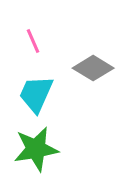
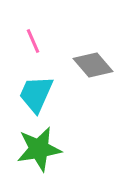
gray diamond: moved 3 px up; rotated 18 degrees clockwise
green star: moved 3 px right
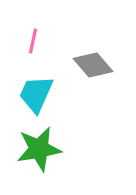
pink line: rotated 35 degrees clockwise
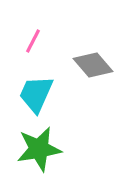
pink line: rotated 15 degrees clockwise
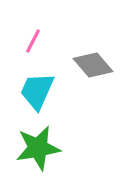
cyan trapezoid: moved 1 px right, 3 px up
green star: moved 1 px left, 1 px up
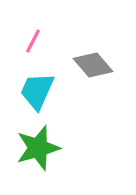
green star: rotated 6 degrees counterclockwise
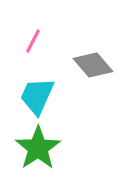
cyan trapezoid: moved 5 px down
green star: rotated 18 degrees counterclockwise
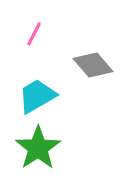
pink line: moved 1 px right, 7 px up
cyan trapezoid: rotated 36 degrees clockwise
